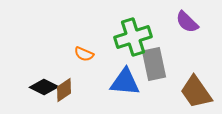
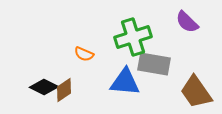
gray rectangle: rotated 68 degrees counterclockwise
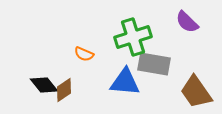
black diamond: moved 2 px up; rotated 24 degrees clockwise
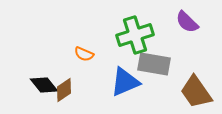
green cross: moved 2 px right, 2 px up
blue triangle: rotated 28 degrees counterclockwise
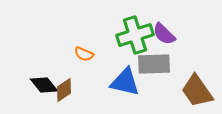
purple semicircle: moved 23 px left, 12 px down
gray rectangle: rotated 12 degrees counterclockwise
blue triangle: rotated 36 degrees clockwise
brown trapezoid: moved 1 px right, 1 px up
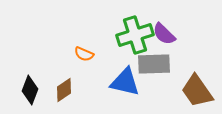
black diamond: moved 14 px left, 5 px down; rotated 60 degrees clockwise
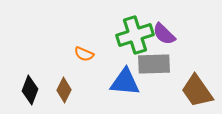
blue triangle: rotated 8 degrees counterclockwise
brown diamond: rotated 30 degrees counterclockwise
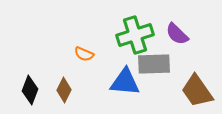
purple semicircle: moved 13 px right
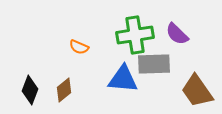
green cross: rotated 9 degrees clockwise
orange semicircle: moved 5 px left, 7 px up
blue triangle: moved 2 px left, 3 px up
brown diamond: rotated 25 degrees clockwise
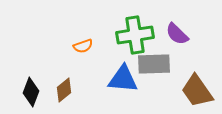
orange semicircle: moved 4 px right, 1 px up; rotated 42 degrees counterclockwise
black diamond: moved 1 px right, 2 px down
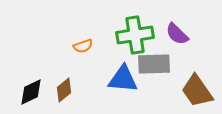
black diamond: rotated 44 degrees clockwise
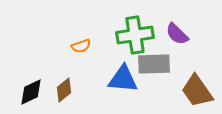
orange semicircle: moved 2 px left
